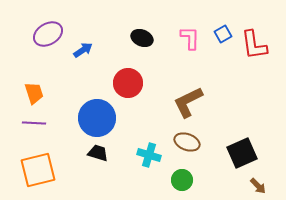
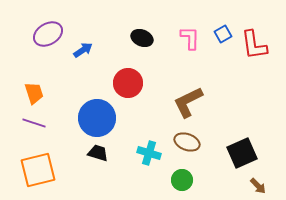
purple line: rotated 15 degrees clockwise
cyan cross: moved 2 px up
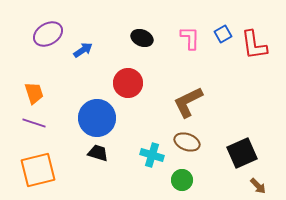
cyan cross: moved 3 px right, 2 px down
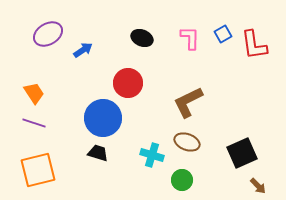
orange trapezoid: rotated 15 degrees counterclockwise
blue circle: moved 6 px right
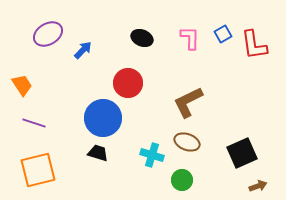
blue arrow: rotated 12 degrees counterclockwise
orange trapezoid: moved 12 px left, 8 px up
brown arrow: rotated 66 degrees counterclockwise
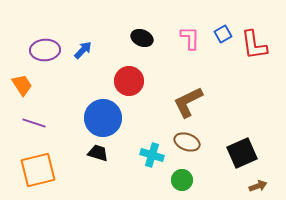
purple ellipse: moved 3 px left, 16 px down; rotated 28 degrees clockwise
red circle: moved 1 px right, 2 px up
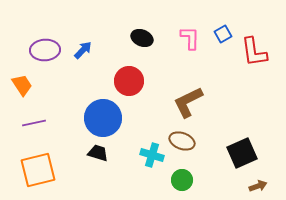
red L-shape: moved 7 px down
purple line: rotated 30 degrees counterclockwise
brown ellipse: moved 5 px left, 1 px up
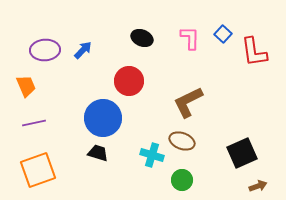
blue square: rotated 18 degrees counterclockwise
orange trapezoid: moved 4 px right, 1 px down; rotated 10 degrees clockwise
orange square: rotated 6 degrees counterclockwise
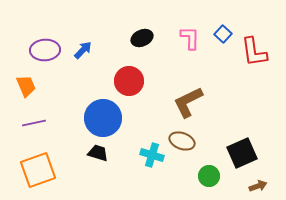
black ellipse: rotated 45 degrees counterclockwise
green circle: moved 27 px right, 4 px up
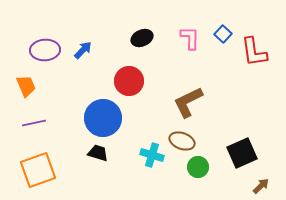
green circle: moved 11 px left, 9 px up
brown arrow: moved 3 px right; rotated 24 degrees counterclockwise
